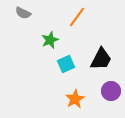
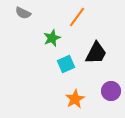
green star: moved 2 px right, 2 px up
black trapezoid: moved 5 px left, 6 px up
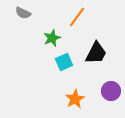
cyan square: moved 2 px left, 2 px up
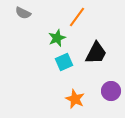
green star: moved 5 px right
orange star: rotated 18 degrees counterclockwise
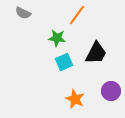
orange line: moved 2 px up
green star: rotated 30 degrees clockwise
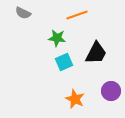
orange line: rotated 35 degrees clockwise
